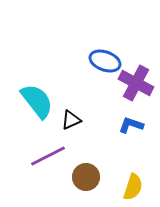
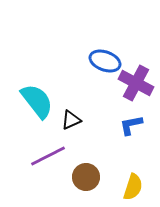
blue L-shape: rotated 30 degrees counterclockwise
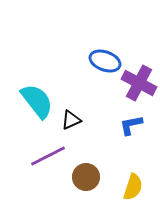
purple cross: moved 3 px right
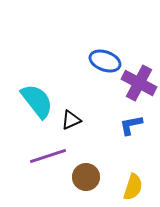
purple line: rotated 9 degrees clockwise
